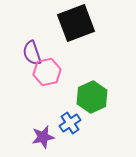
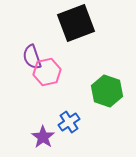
purple semicircle: moved 4 px down
green hexagon: moved 15 px right, 6 px up; rotated 16 degrees counterclockwise
blue cross: moved 1 px left, 1 px up
purple star: rotated 25 degrees counterclockwise
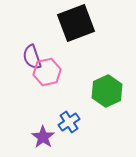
green hexagon: rotated 16 degrees clockwise
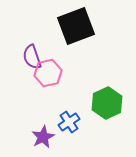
black square: moved 3 px down
pink hexagon: moved 1 px right, 1 px down
green hexagon: moved 12 px down
purple star: rotated 10 degrees clockwise
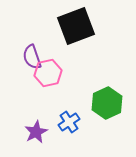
purple star: moved 7 px left, 5 px up
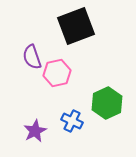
pink hexagon: moved 9 px right
blue cross: moved 3 px right, 1 px up; rotated 30 degrees counterclockwise
purple star: moved 1 px left, 1 px up
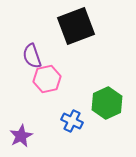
purple semicircle: moved 1 px up
pink hexagon: moved 10 px left, 6 px down
purple star: moved 14 px left, 5 px down
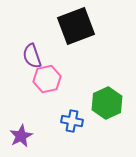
blue cross: rotated 15 degrees counterclockwise
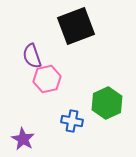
purple star: moved 2 px right, 3 px down; rotated 15 degrees counterclockwise
